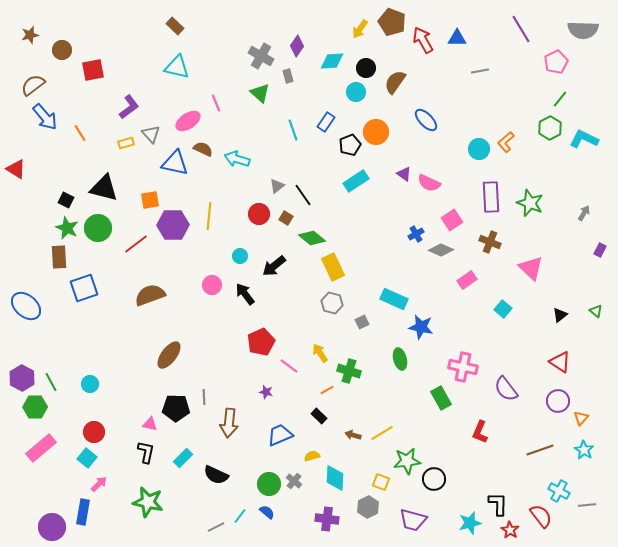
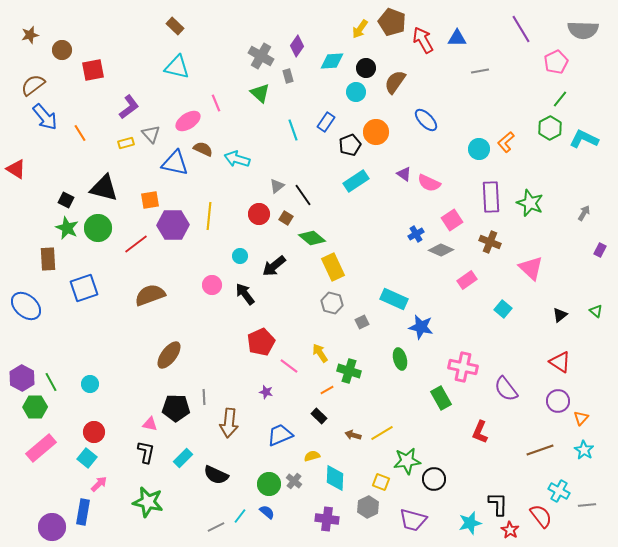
brown rectangle at (59, 257): moved 11 px left, 2 px down
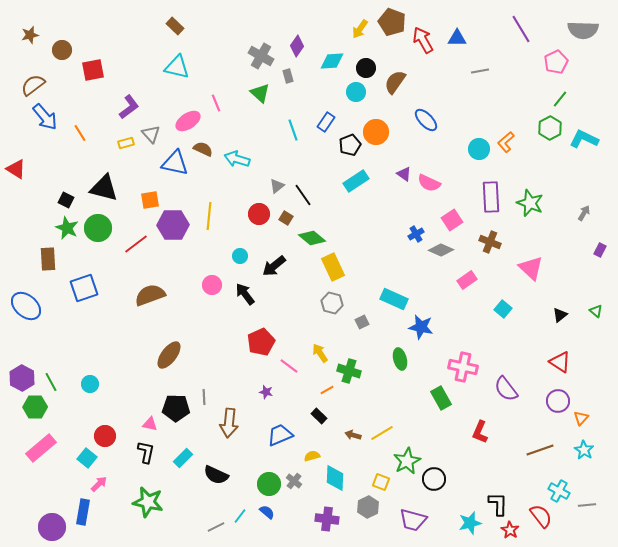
red circle at (94, 432): moved 11 px right, 4 px down
green star at (407, 461): rotated 20 degrees counterclockwise
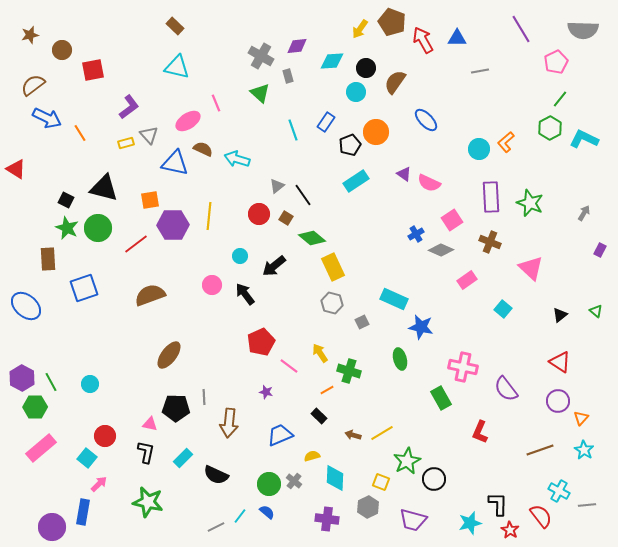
purple diamond at (297, 46): rotated 50 degrees clockwise
blue arrow at (45, 117): moved 2 px right, 1 px down; rotated 24 degrees counterclockwise
gray triangle at (151, 134): moved 2 px left, 1 px down
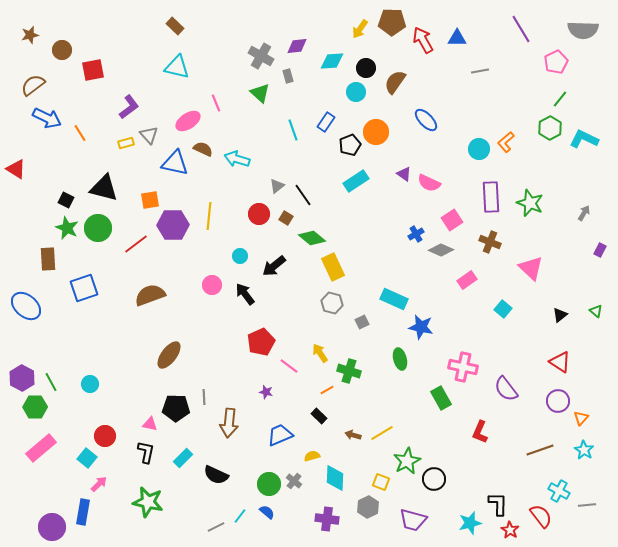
brown pentagon at (392, 22): rotated 20 degrees counterclockwise
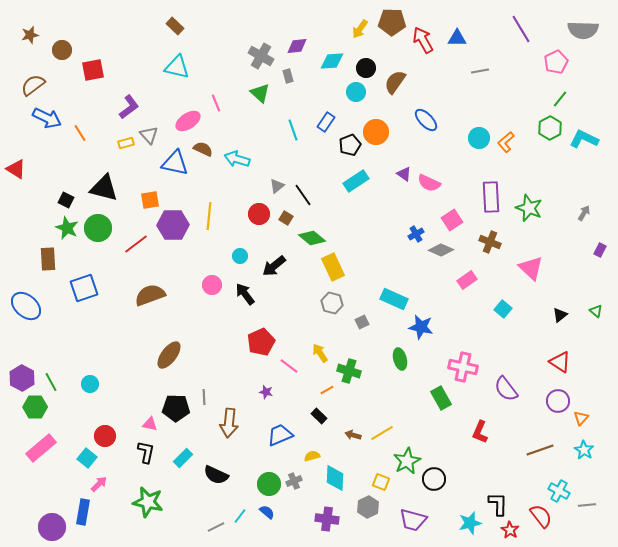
cyan circle at (479, 149): moved 11 px up
green star at (530, 203): moved 1 px left, 5 px down
gray cross at (294, 481): rotated 28 degrees clockwise
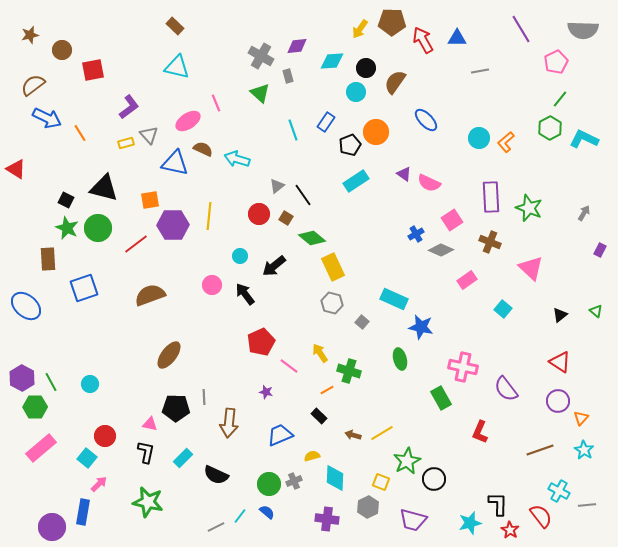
gray square at (362, 322): rotated 24 degrees counterclockwise
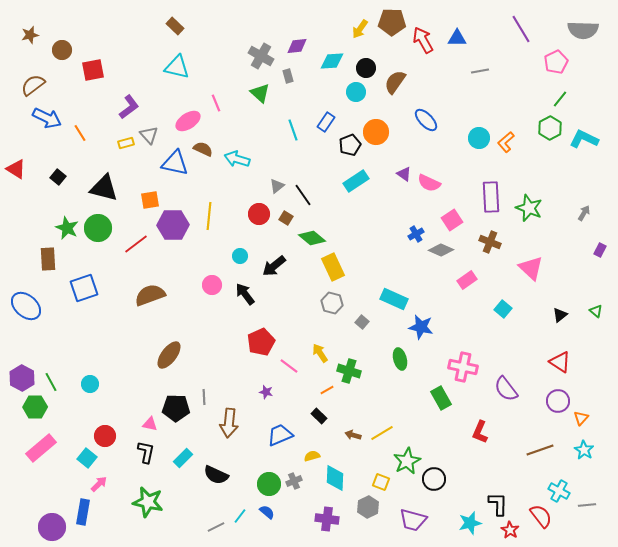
black square at (66, 200): moved 8 px left, 23 px up; rotated 14 degrees clockwise
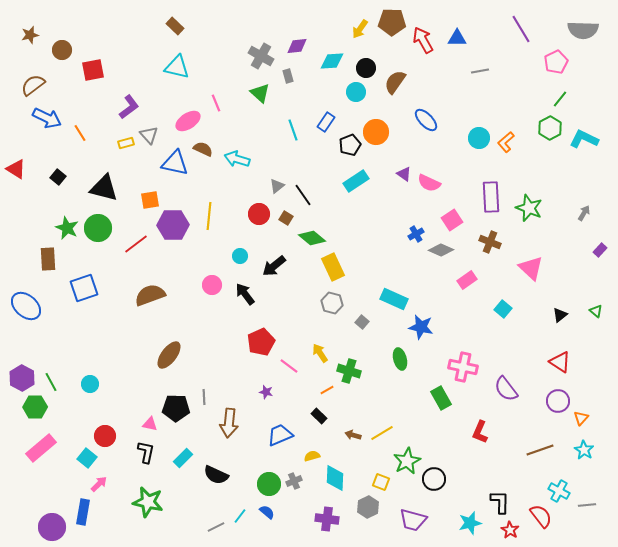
purple rectangle at (600, 250): rotated 16 degrees clockwise
black L-shape at (498, 504): moved 2 px right, 2 px up
